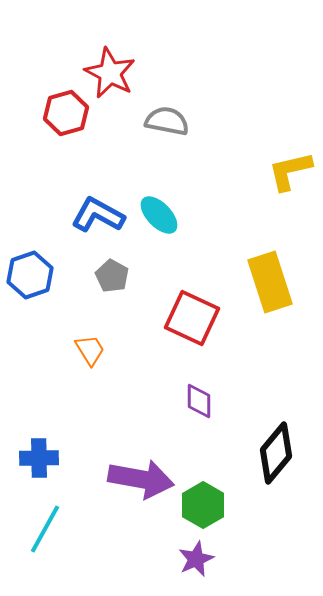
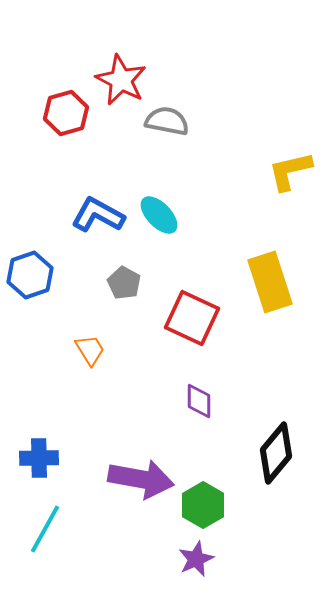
red star: moved 11 px right, 7 px down
gray pentagon: moved 12 px right, 7 px down
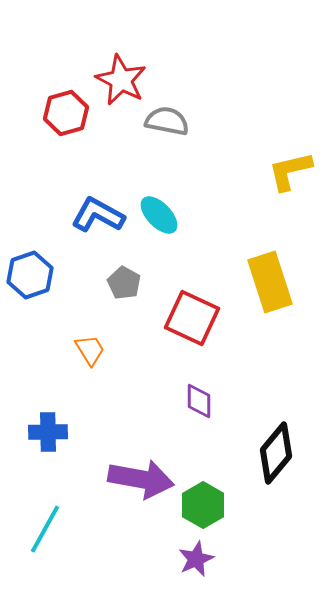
blue cross: moved 9 px right, 26 px up
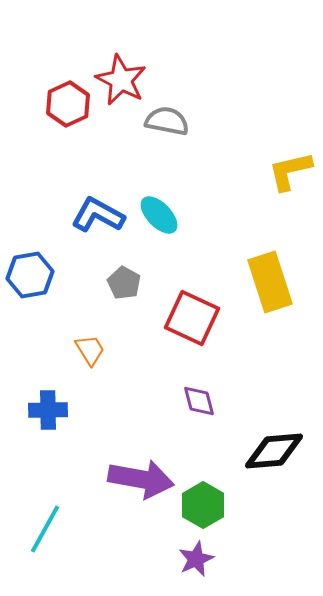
red hexagon: moved 2 px right, 9 px up; rotated 9 degrees counterclockwise
blue hexagon: rotated 9 degrees clockwise
purple diamond: rotated 15 degrees counterclockwise
blue cross: moved 22 px up
black diamond: moved 2 px left, 2 px up; rotated 46 degrees clockwise
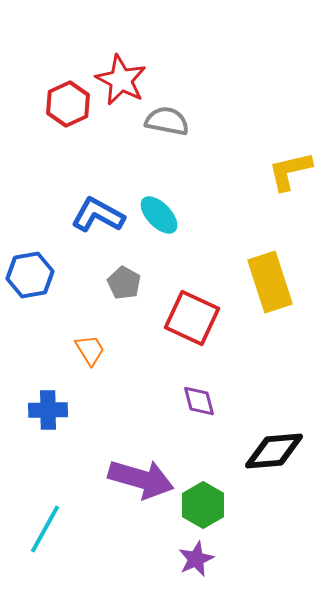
purple arrow: rotated 6 degrees clockwise
